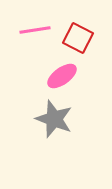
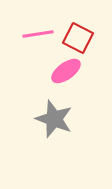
pink line: moved 3 px right, 4 px down
pink ellipse: moved 4 px right, 5 px up
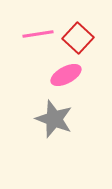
red square: rotated 16 degrees clockwise
pink ellipse: moved 4 px down; rotated 8 degrees clockwise
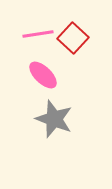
red square: moved 5 px left
pink ellipse: moved 23 px left; rotated 72 degrees clockwise
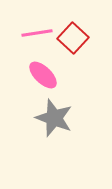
pink line: moved 1 px left, 1 px up
gray star: moved 1 px up
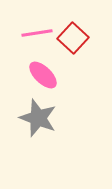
gray star: moved 16 px left
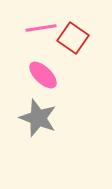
pink line: moved 4 px right, 5 px up
red square: rotated 8 degrees counterclockwise
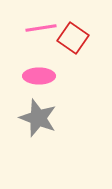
pink ellipse: moved 4 px left, 1 px down; rotated 44 degrees counterclockwise
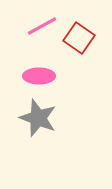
pink line: moved 1 px right, 2 px up; rotated 20 degrees counterclockwise
red square: moved 6 px right
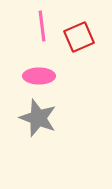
pink line: rotated 68 degrees counterclockwise
red square: moved 1 px up; rotated 32 degrees clockwise
